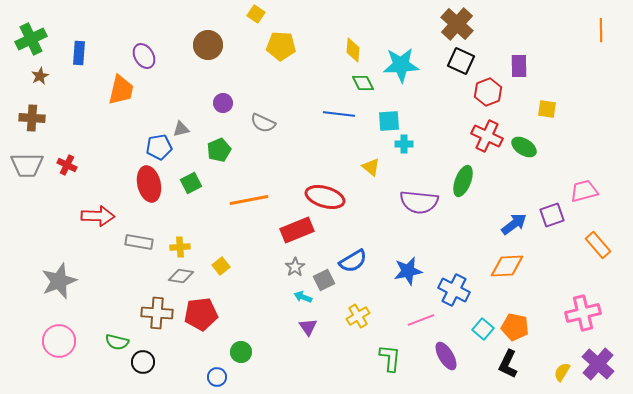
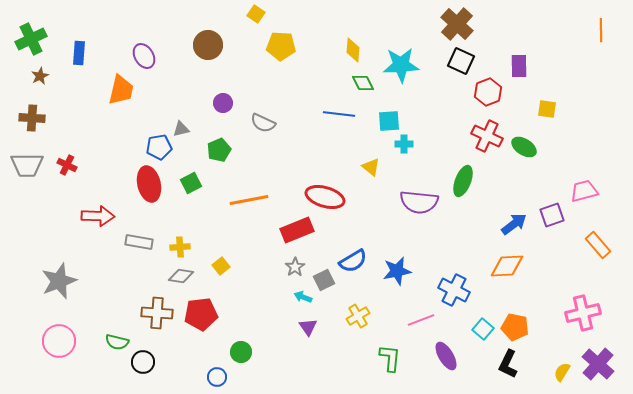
blue star at (408, 271): moved 11 px left
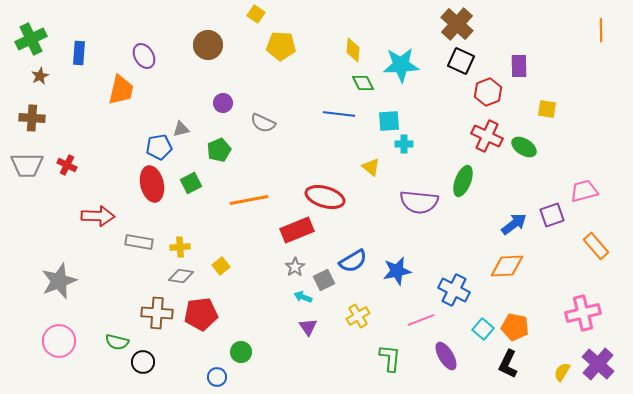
red ellipse at (149, 184): moved 3 px right
orange rectangle at (598, 245): moved 2 px left, 1 px down
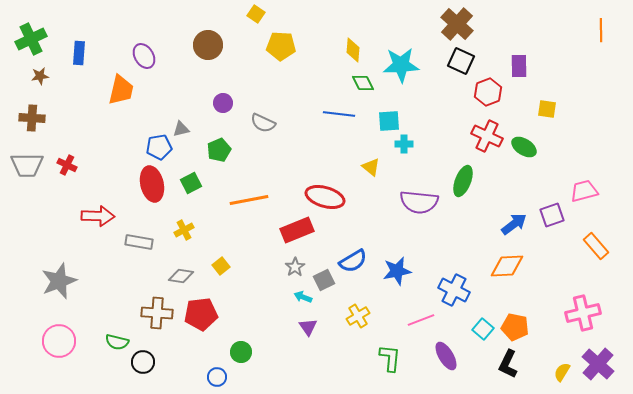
brown star at (40, 76): rotated 18 degrees clockwise
yellow cross at (180, 247): moved 4 px right, 17 px up; rotated 24 degrees counterclockwise
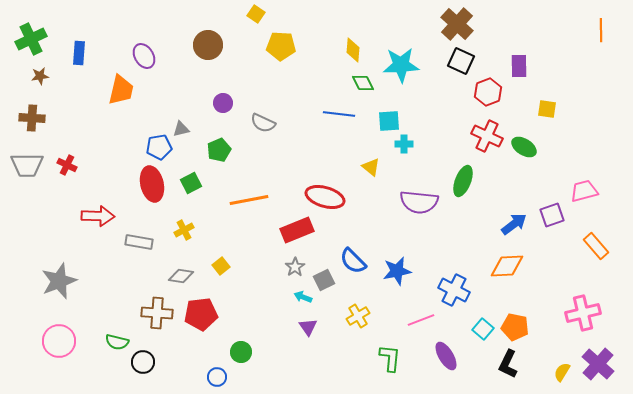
blue semicircle at (353, 261): rotated 76 degrees clockwise
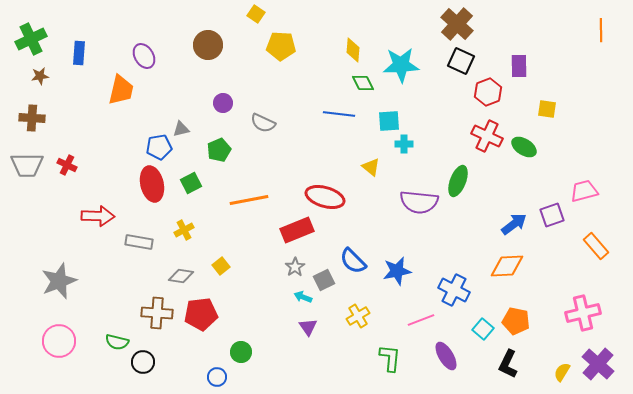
green ellipse at (463, 181): moved 5 px left
orange pentagon at (515, 327): moved 1 px right, 6 px up
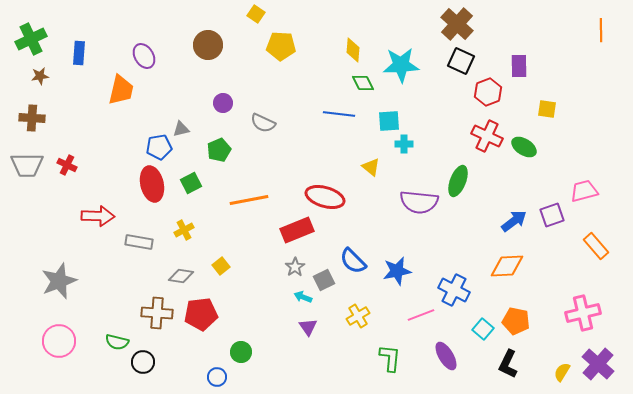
blue arrow at (514, 224): moved 3 px up
pink line at (421, 320): moved 5 px up
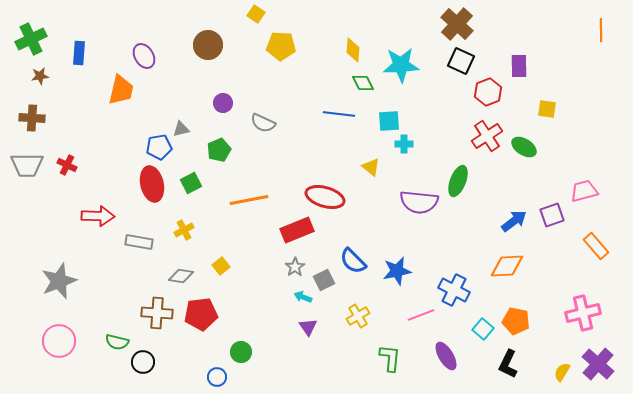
red cross at (487, 136): rotated 32 degrees clockwise
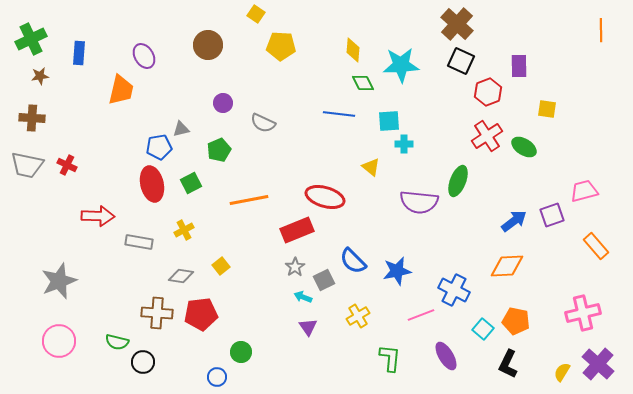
gray trapezoid at (27, 165): rotated 12 degrees clockwise
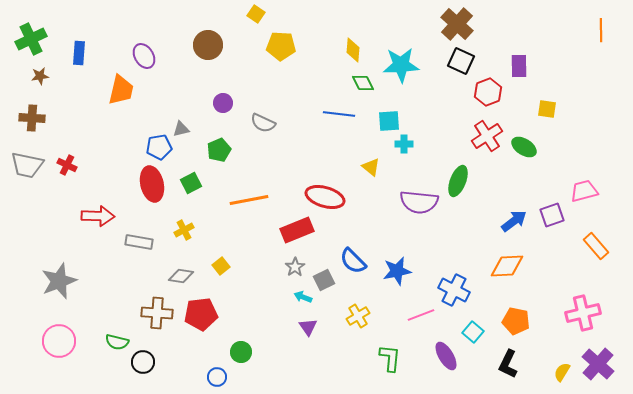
cyan square at (483, 329): moved 10 px left, 3 px down
